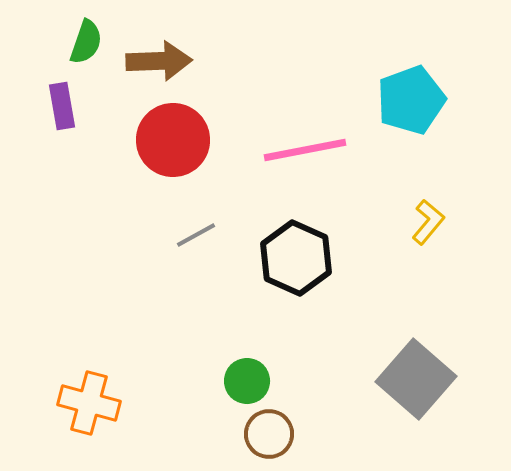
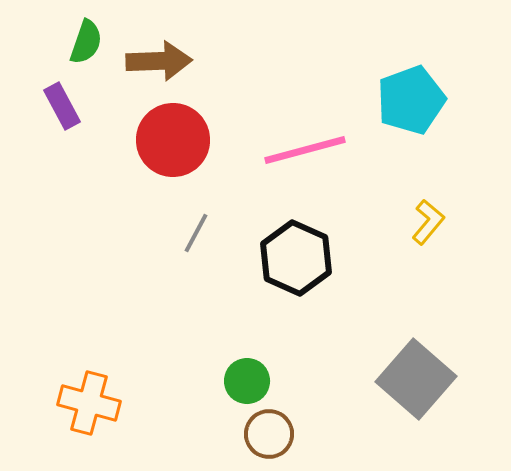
purple rectangle: rotated 18 degrees counterclockwise
pink line: rotated 4 degrees counterclockwise
gray line: moved 2 px up; rotated 33 degrees counterclockwise
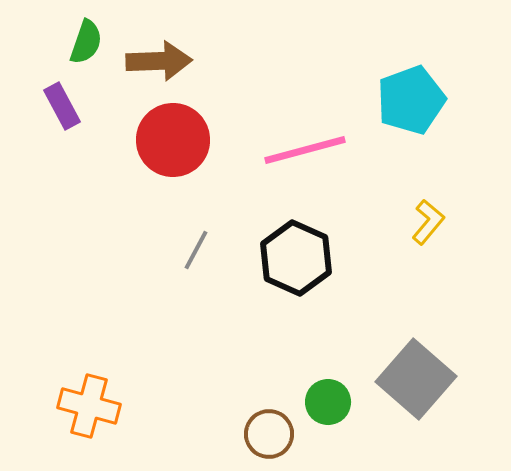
gray line: moved 17 px down
green circle: moved 81 px right, 21 px down
orange cross: moved 3 px down
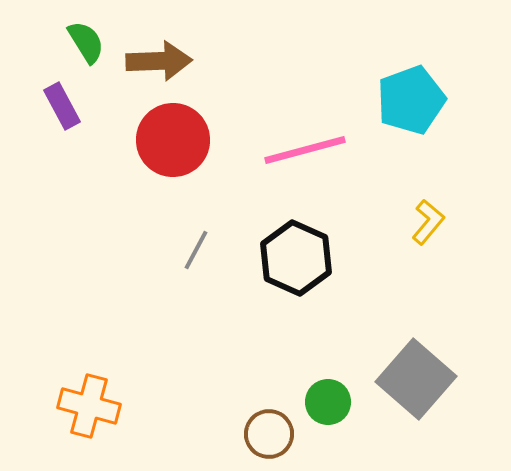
green semicircle: rotated 51 degrees counterclockwise
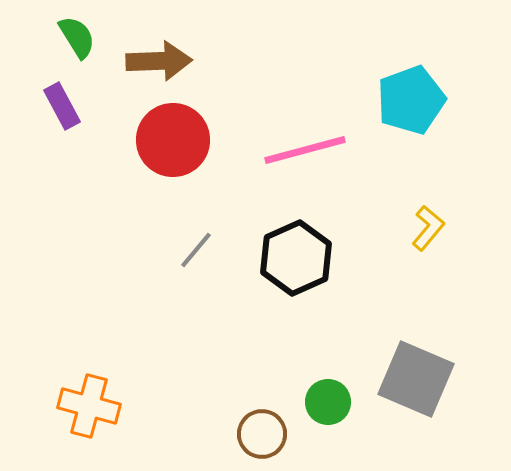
green semicircle: moved 9 px left, 5 px up
yellow L-shape: moved 6 px down
gray line: rotated 12 degrees clockwise
black hexagon: rotated 12 degrees clockwise
gray square: rotated 18 degrees counterclockwise
brown circle: moved 7 px left
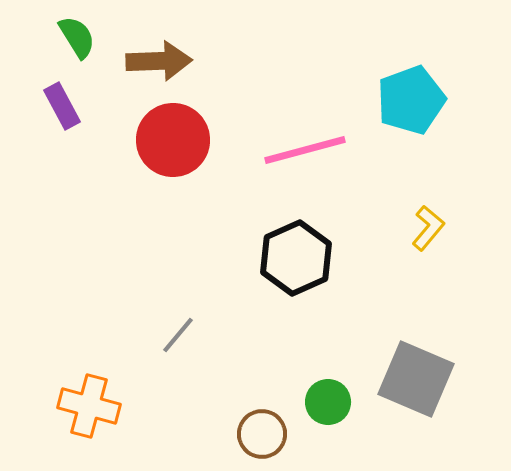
gray line: moved 18 px left, 85 px down
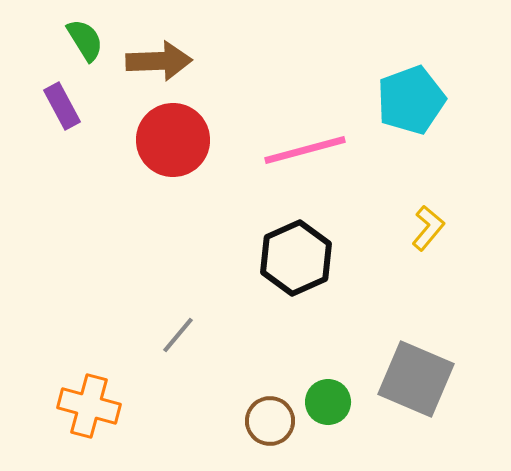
green semicircle: moved 8 px right, 3 px down
brown circle: moved 8 px right, 13 px up
